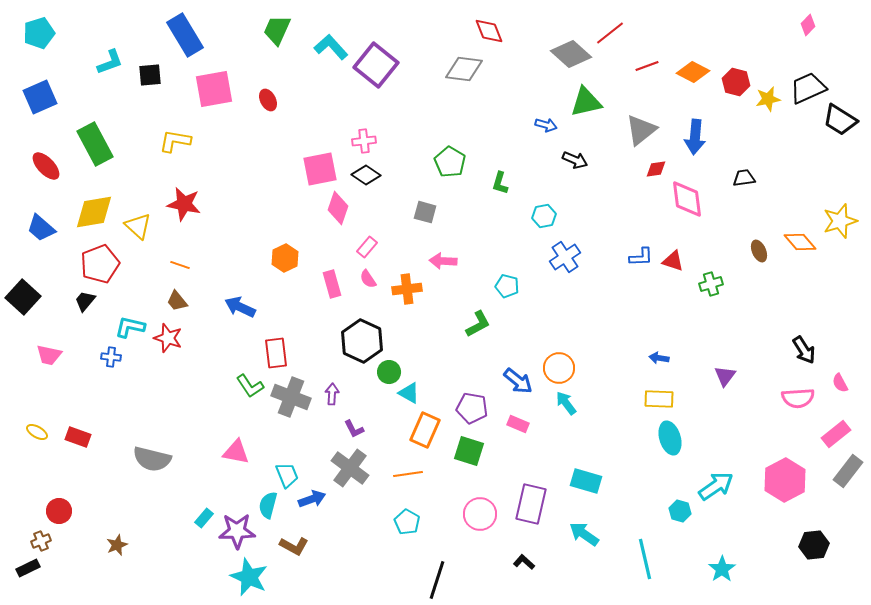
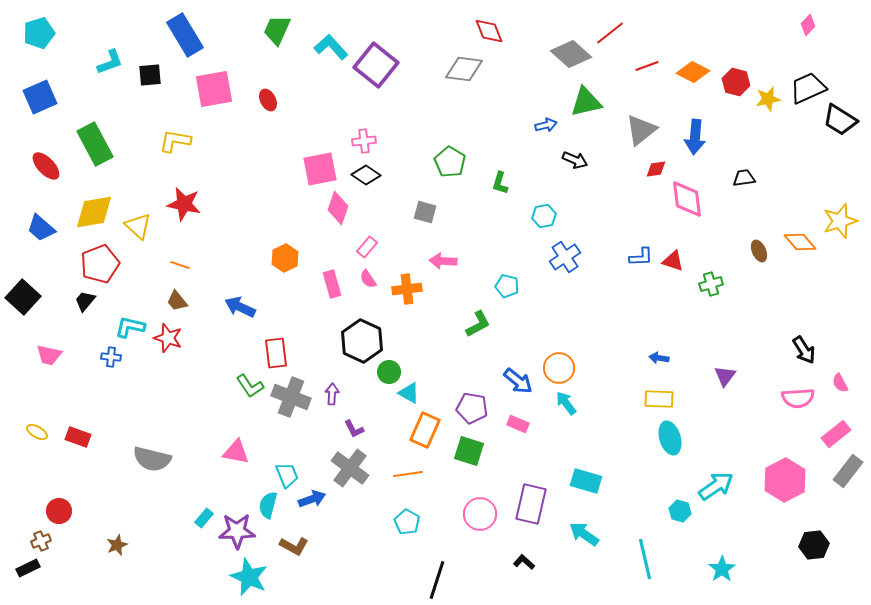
blue arrow at (546, 125): rotated 30 degrees counterclockwise
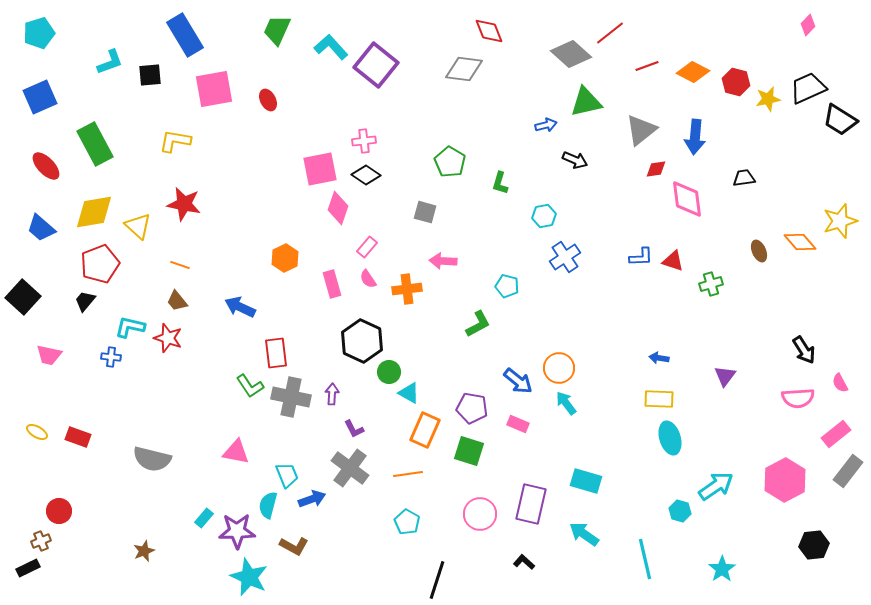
gray cross at (291, 397): rotated 9 degrees counterclockwise
brown star at (117, 545): moved 27 px right, 6 px down
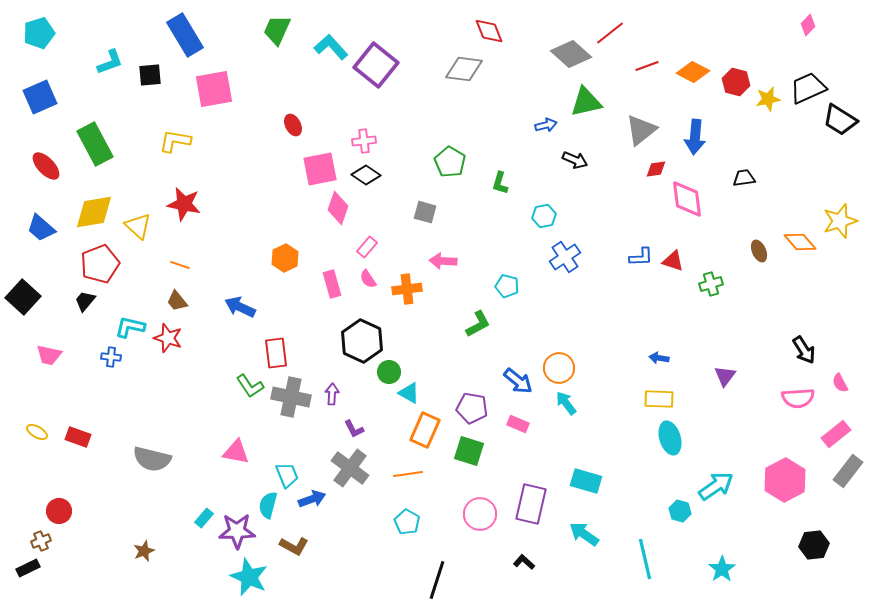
red ellipse at (268, 100): moved 25 px right, 25 px down
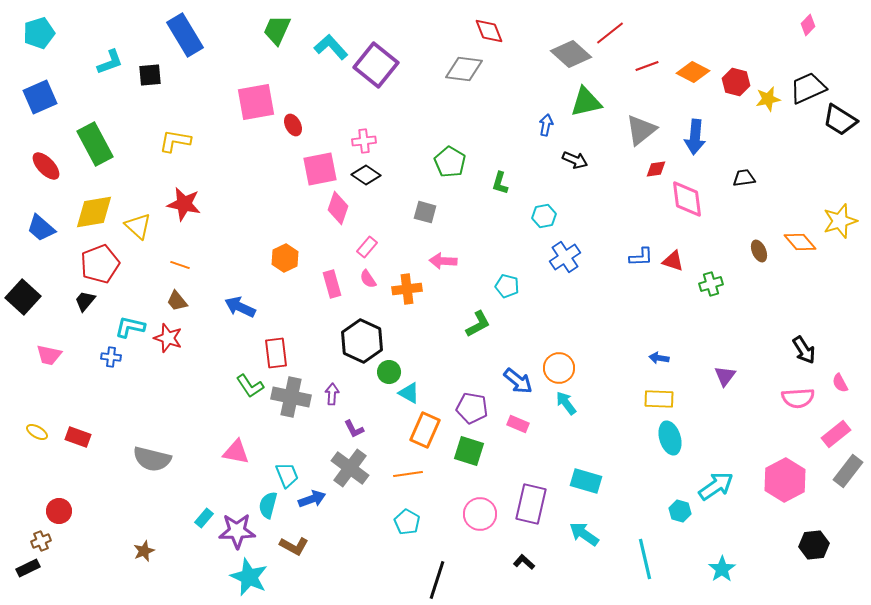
pink square at (214, 89): moved 42 px right, 13 px down
blue arrow at (546, 125): rotated 65 degrees counterclockwise
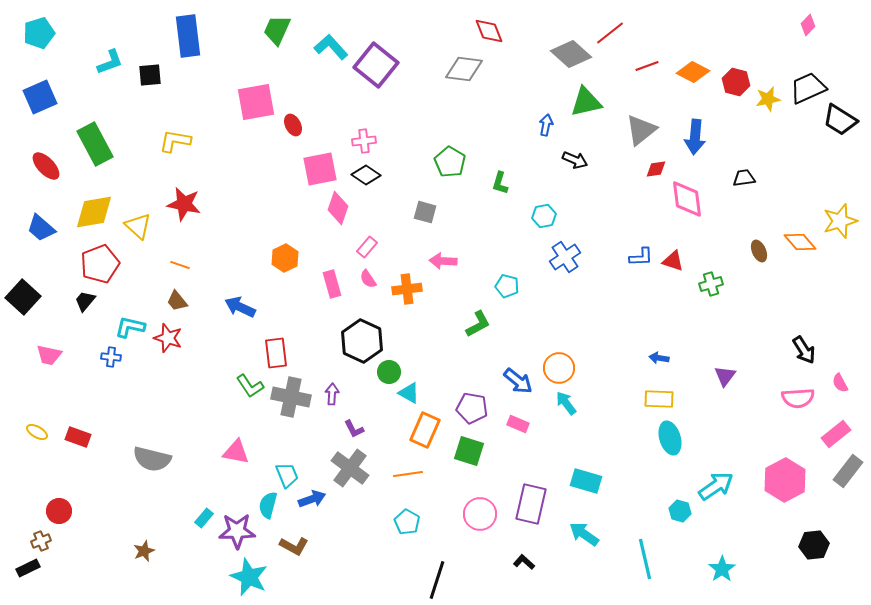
blue rectangle at (185, 35): moved 3 px right, 1 px down; rotated 24 degrees clockwise
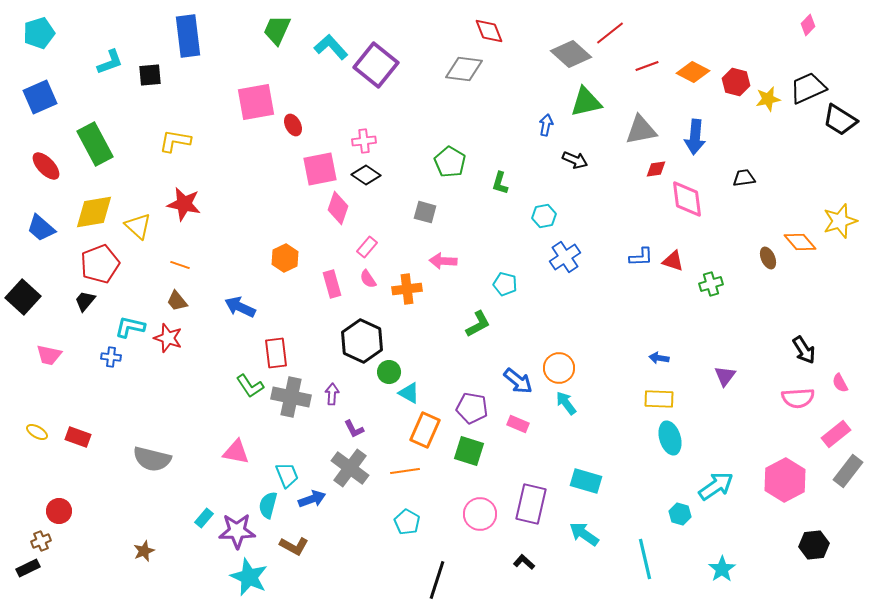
gray triangle at (641, 130): rotated 28 degrees clockwise
brown ellipse at (759, 251): moved 9 px right, 7 px down
cyan pentagon at (507, 286): moved 2 px left, 2 px up
orange line at (408, 474): moved 3 px left, 3 px up
cyan hexagon at (680, 511): moved 3 px down
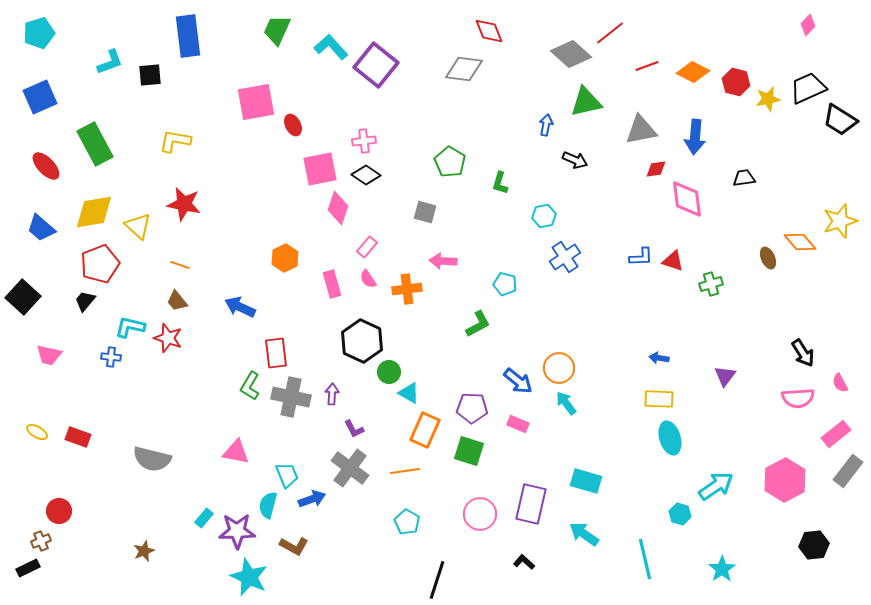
black arrow at (804, 350): moved 1 px left, 3 px down
green L-shape at (250, 386): rotated 64 degrees clockwise
purple pentagon at (472, 408): rotated 8 degrees counterclockwise
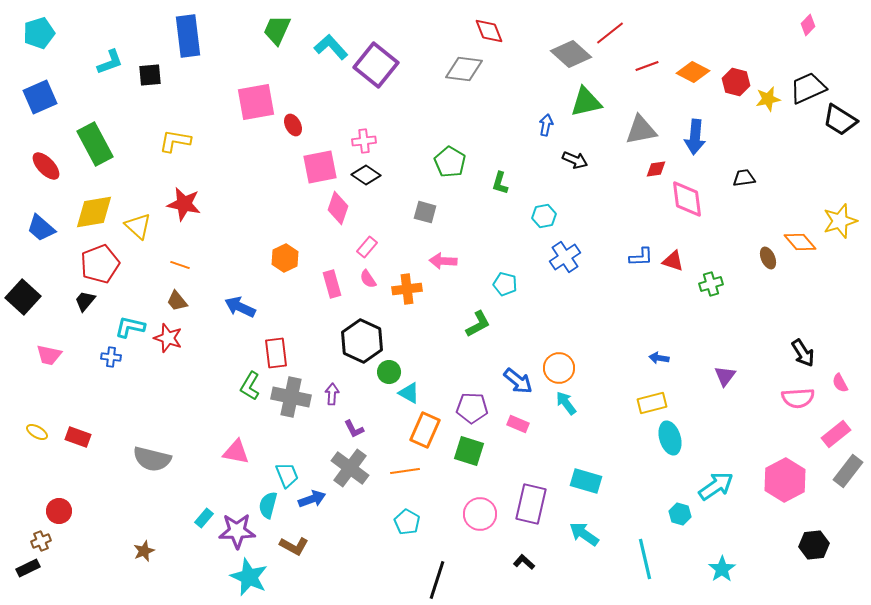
pink square at (320, 169): moved 2 px up
yellow rectangle at (659, 399): moved 7 px left, 4 px down; rotated 16 degrees counterclockwise
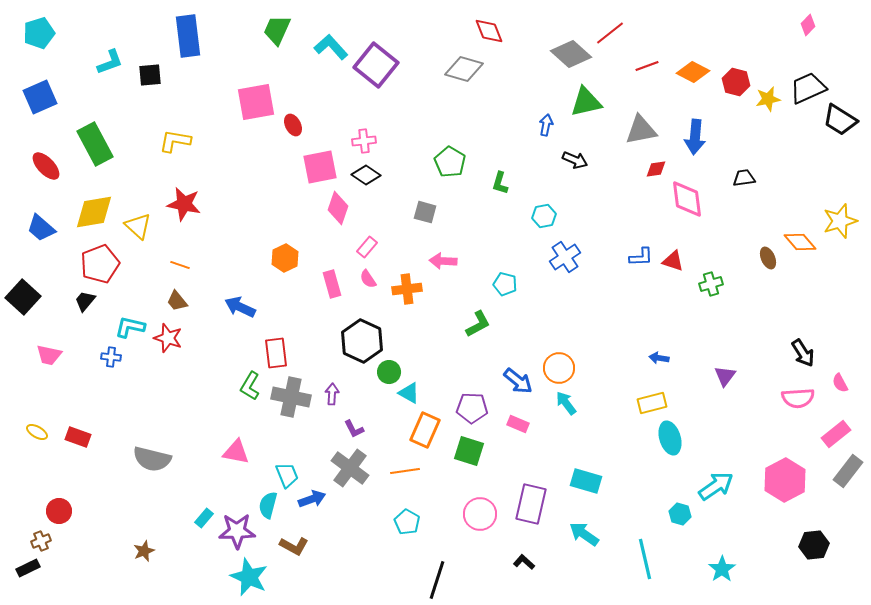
gray diamond at (464, 69): rotated 9 degrees clockwise
